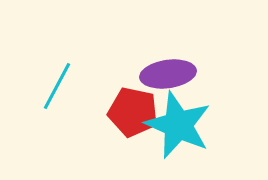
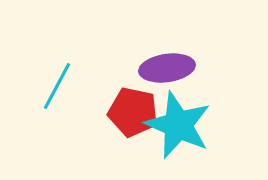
purple ellipse: moved 1 px left, 6 px up
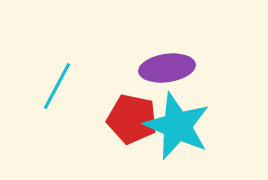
red pentagon: moved 1 px left, 7 px down
cyan star: moved 1 px left, 1 px down
